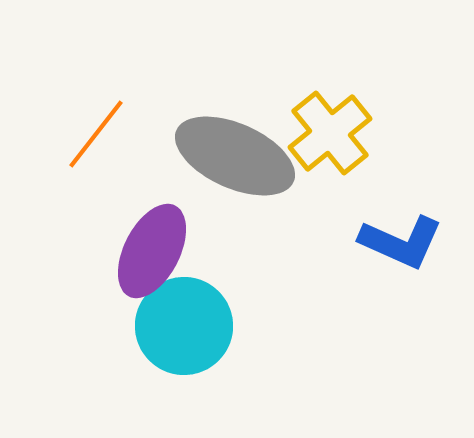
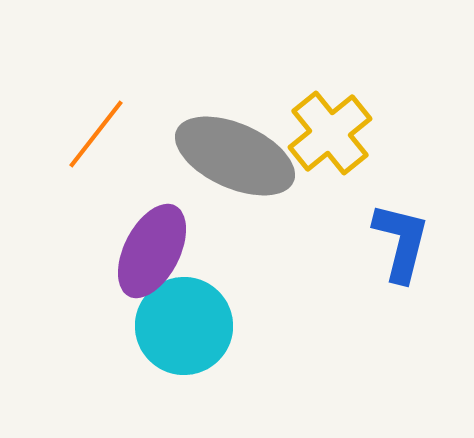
blue L-shape: rotated 100 degrees counterclockwise
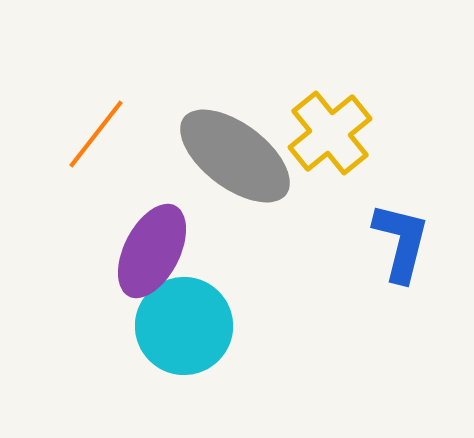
gray ellipse: rotated 13 degrees clockwise
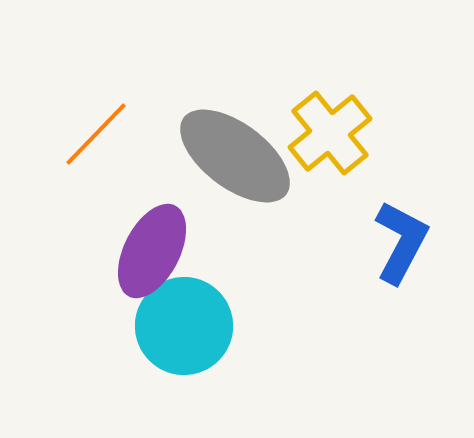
orange line: rotated 6 degrees clockwise
blue L-shape: rotated 14 degrees clockwise
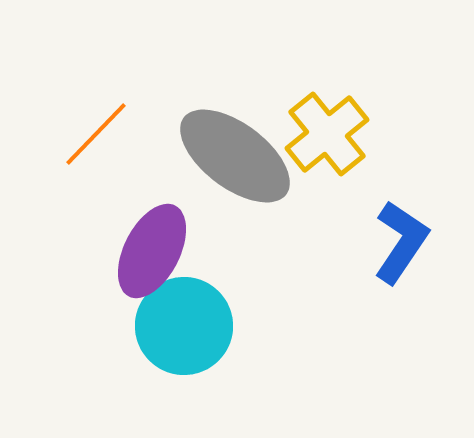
yellow cross: moved 3 px left, 1 px down
blue L-shape: rotated 6 degrees clockwise
